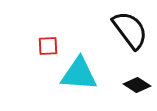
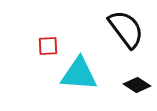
black semicircle: moved 4 px left, 1 px up
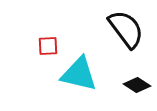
cyan triangle: rotated 9 degrees clockwise
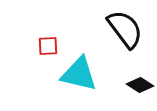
black semicircle: moved 1 px left
black diamond: moved 3 px right
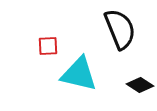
black semicircle: moved 5 px left; rotated 15 degrees clockwise
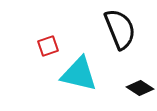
red square: rotated 15 degrees counterclockwise
black diamond: moved 3 px down
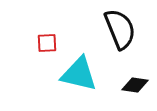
red square: moved 1 px left, 3 px up; rotated 15 degrees clockwise
black diamond: moved 5 px left, 3 px up; rotated 24 degrees counterclockwise
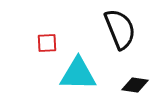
cyan triangle: moved 1 px left; rotated 12 degrees counterclockwise
